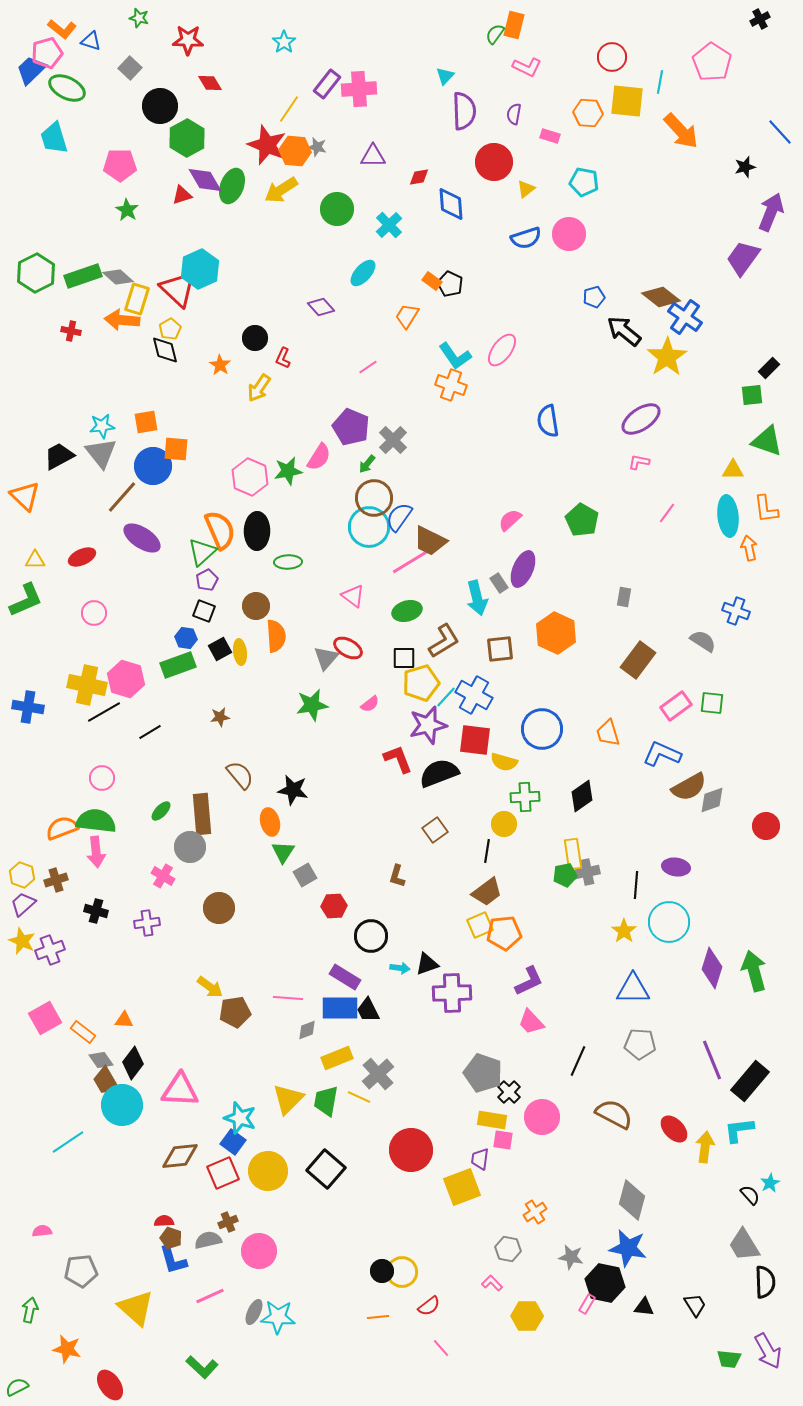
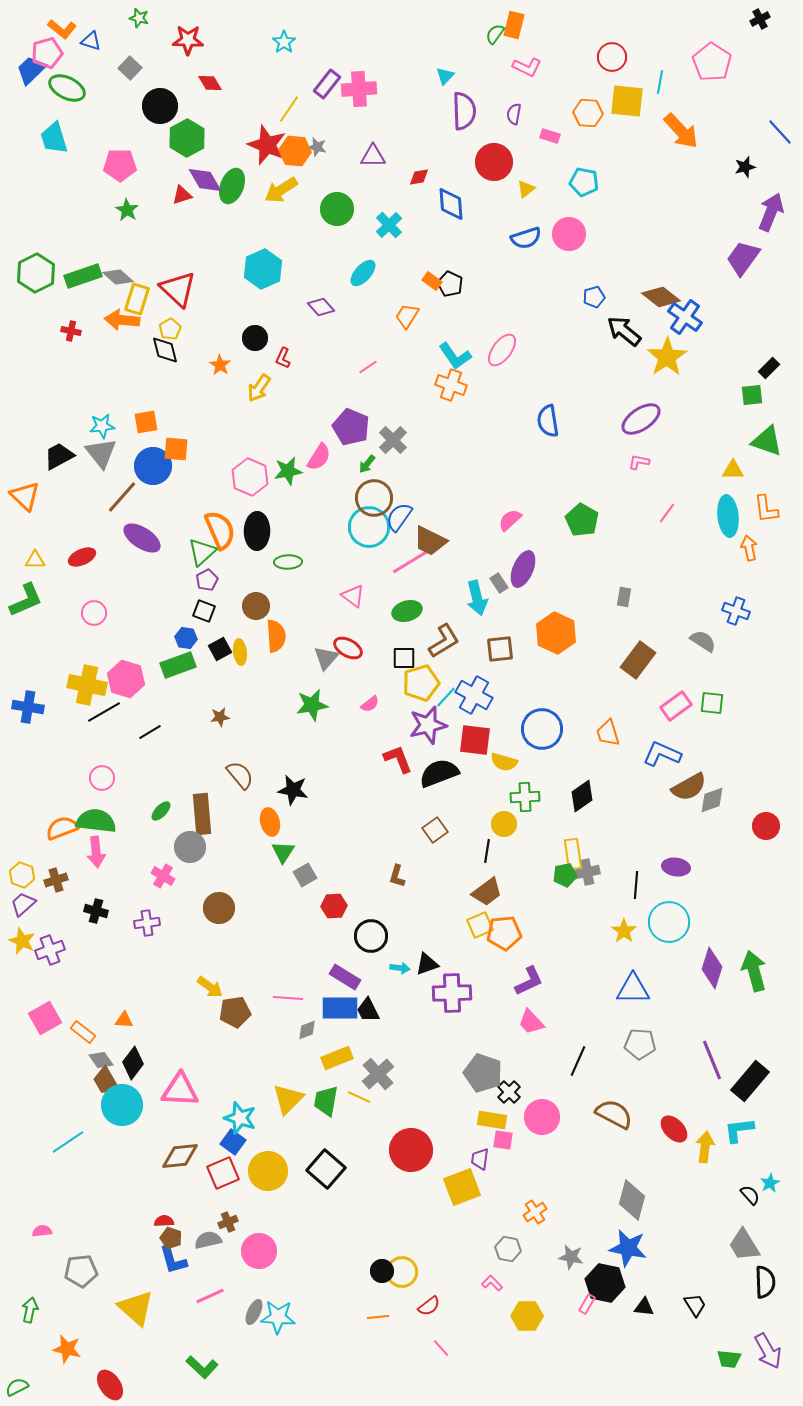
cyan hexagon at (200, 269): moved 63 px right
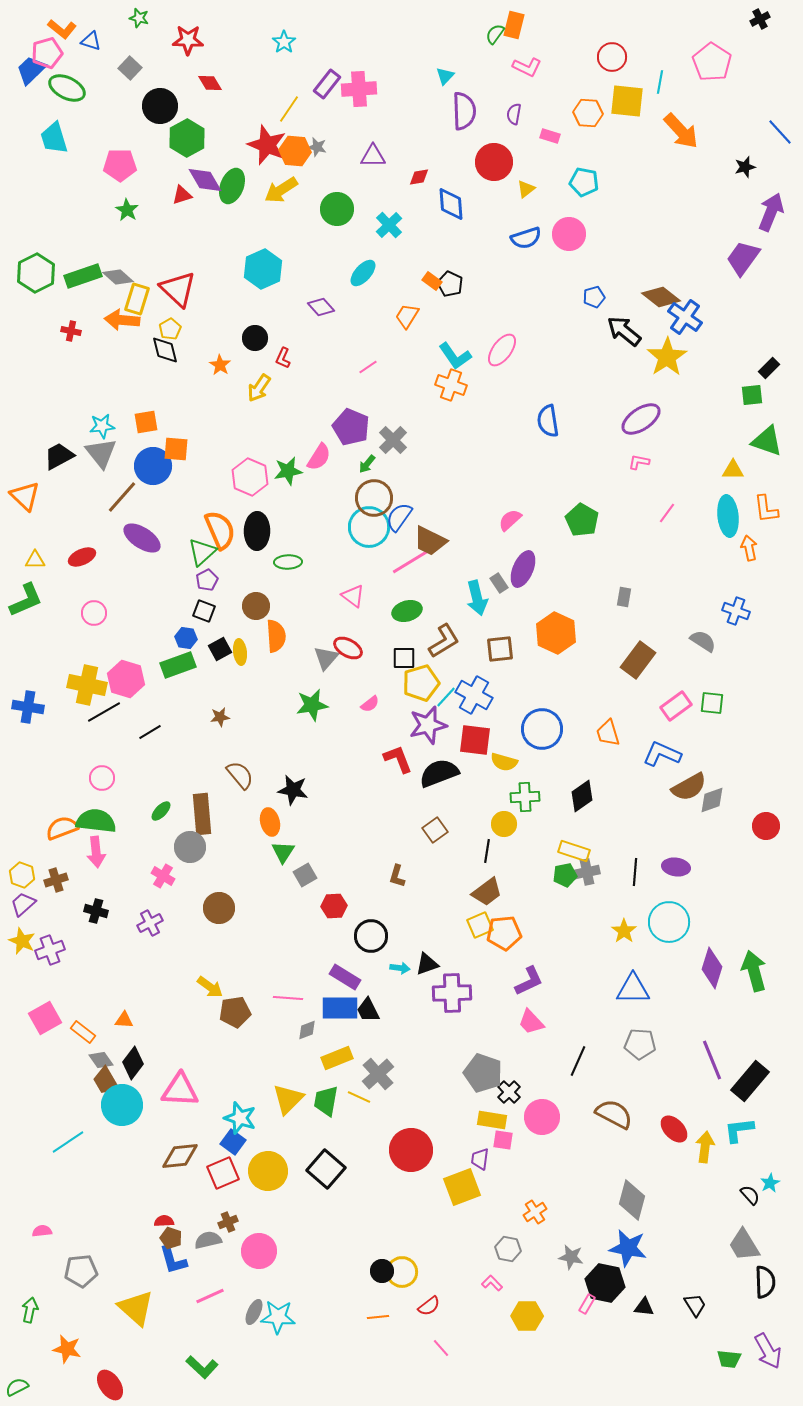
yellow rectangle at (573, 854): moved 1 px right, 3 px up; rotated 64 degrees counterclockwise
black line at (636, 885): moved 1 px left, 13 px up
purple cross at (147, 923): moved 3 px right; rotated 20 degrees counterclockwise
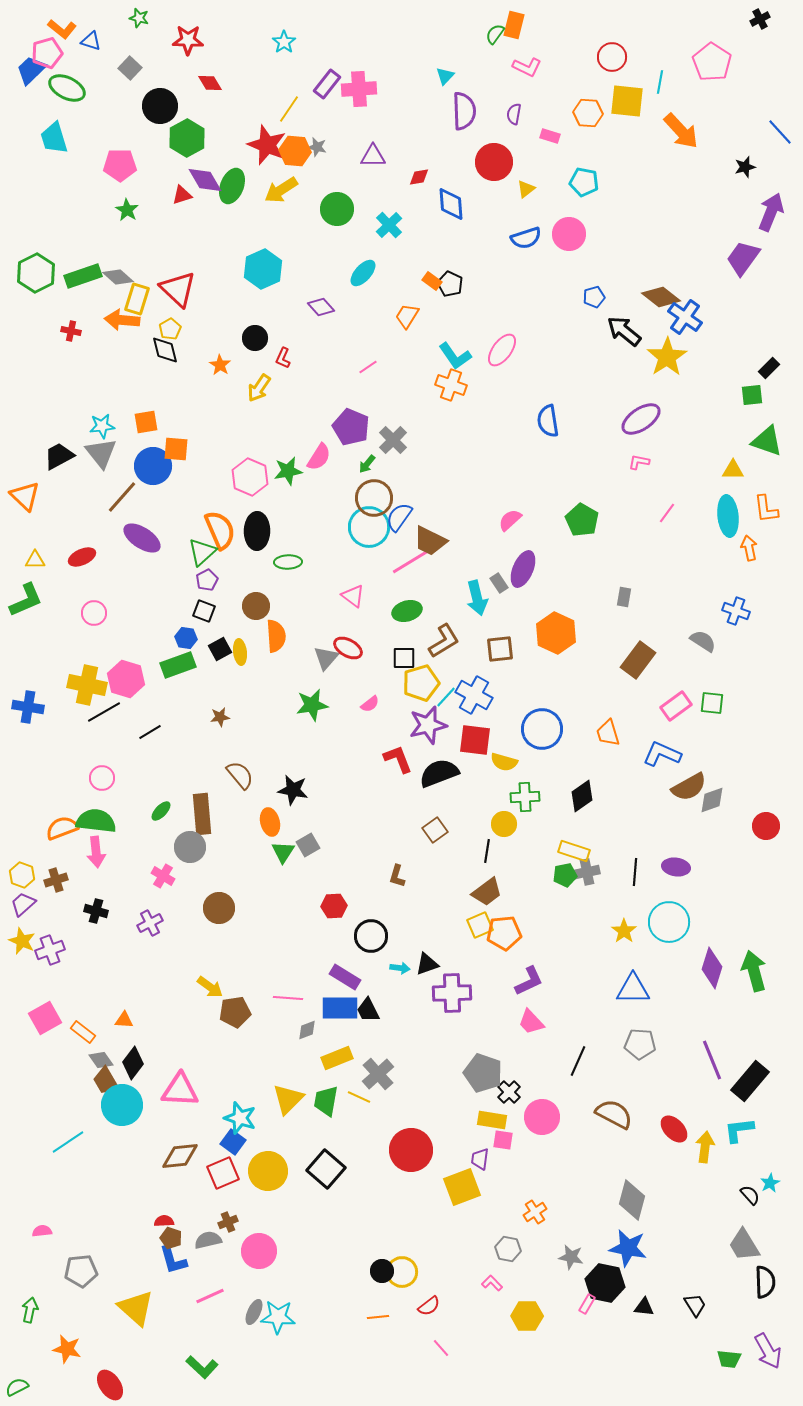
gray square at (305, 875): moved 3 px right, 30 px up
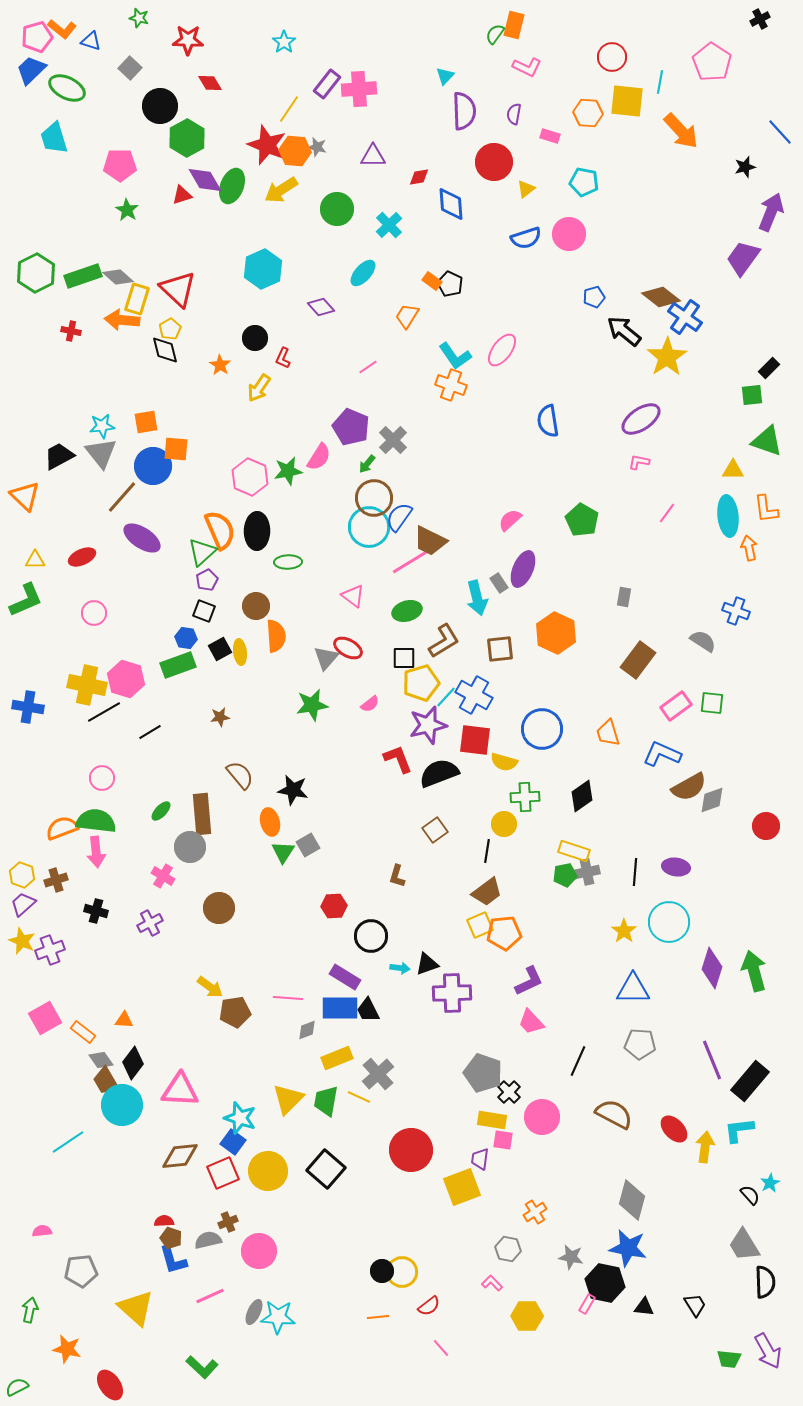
pink pentagon at (47, 53): moved 10 px left, 16 px up
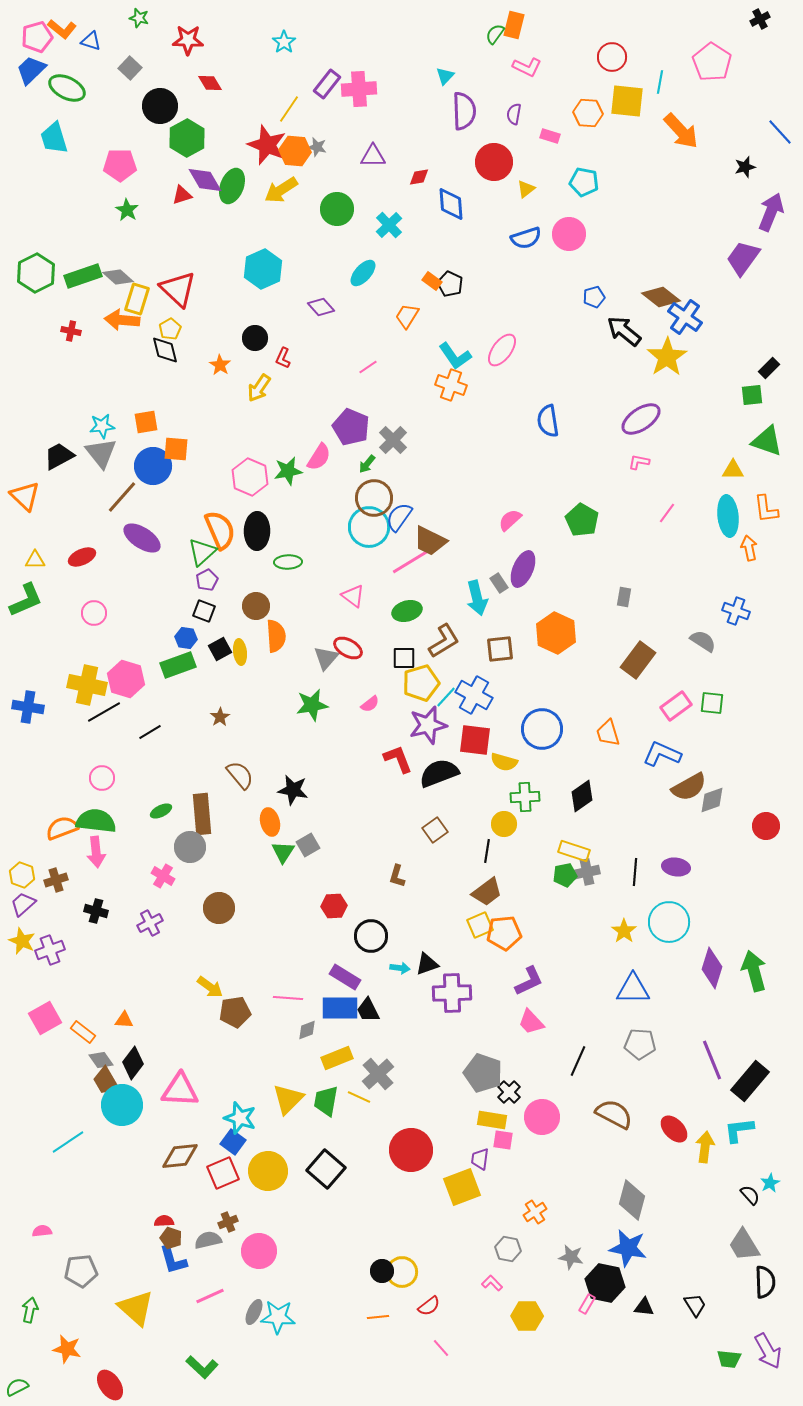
brown star at (220, 717): rotated 24 degrees counterclockwise
green ellipse at (161, 811): rotated 20 degrees clockwise
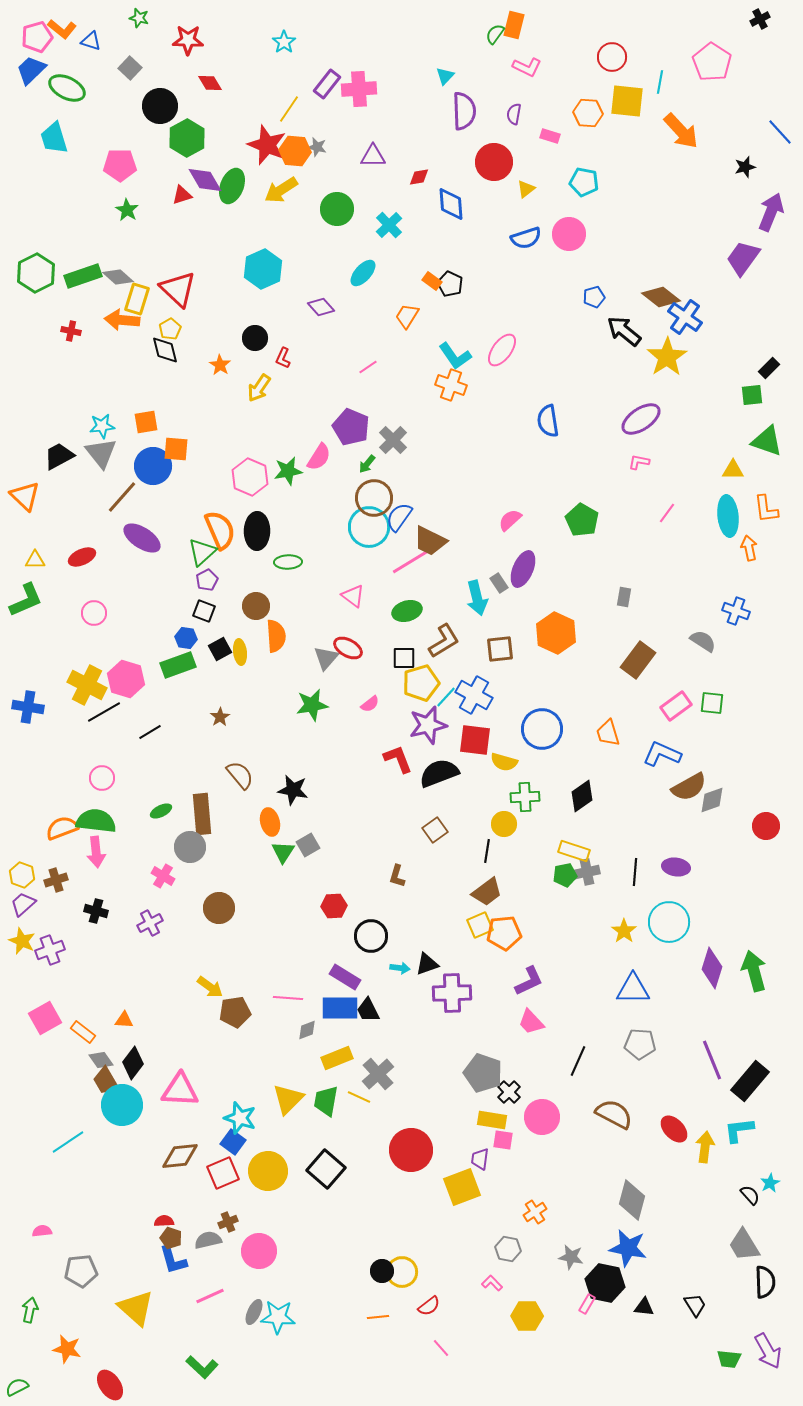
yellow cross at (87, 685): rotated 15 degrees clockwise
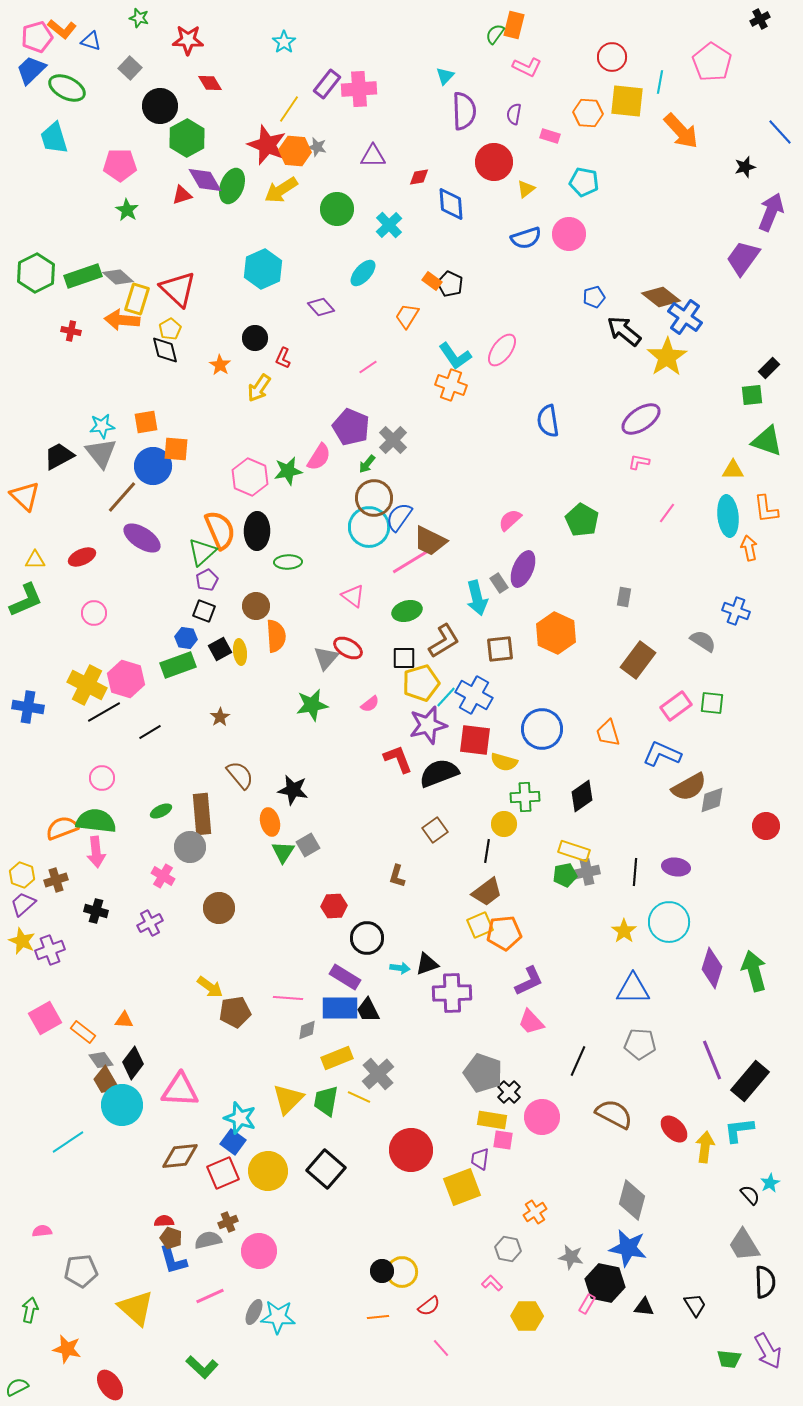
black circle at (371, 936): moved 4 px left, 2 px down
